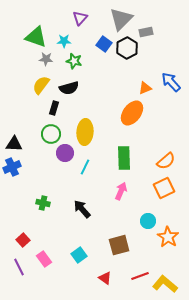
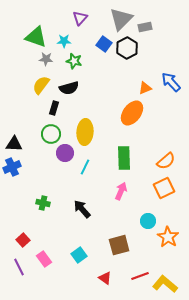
gray rectangle: moved 1 px left, 5 px up
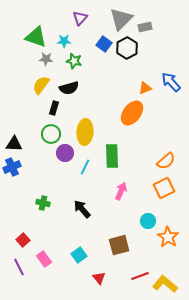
green rectangle: moved 12 px left, 2 px up
red triangle: moved 6 px left; rotated 16 degrees clockwise
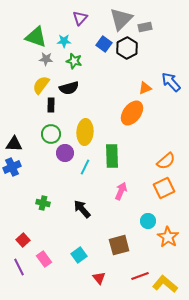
black rectangle: moved 3 px left, 3 px up; rotated 16 degrees counterclockwise
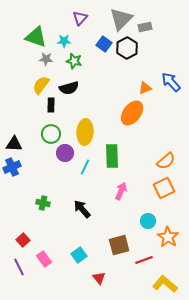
red line: moved 4 px right, 16 px up
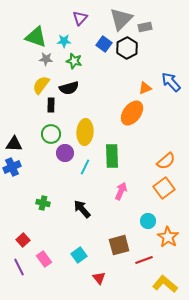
orange square: rotated 10 degrees counterclockwise
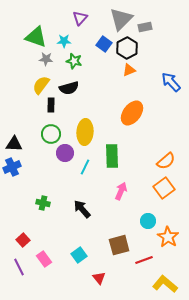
orange triangle: moved 16 px left, 18 px up
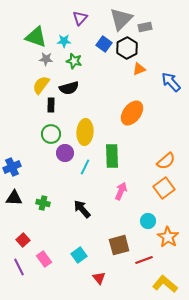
orange triangle: moved 10 px right, 1 px up
black triangle: moved 54 px down
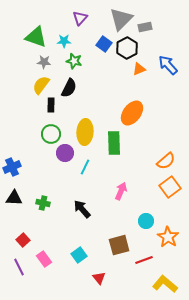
gray star: moved 2 px left, 3 px down
blue arrow: moved 3 px left, 17 px up
black semicircle: rotated 48 degrees counterclockwise
green rectangle: moved 2 px right, 13 px up
orange square: moved 6 px right, 1 px up
cyan circle: moved 2 px left
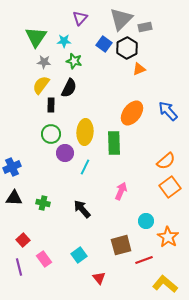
green triangle: rotated 45 degrees clockwise
blue arrow: moved 46 px down
brown square: moved 2 px right
purple line: rotated 12 degrees clockwise
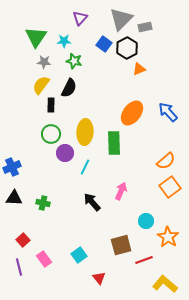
blue arrow: moved 1 px down
black arrow: moved 10 px right, 7 px up
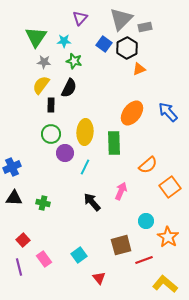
orange semicircle: moved 18 px left, 4 px down
